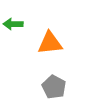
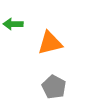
orange triangle: rotated 8 degrees counterclockwise
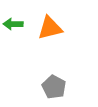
orange triangle: moved 15 px up
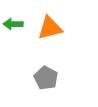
gray pentagon: moved 8 px left, 9 px up
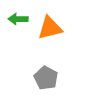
green arrow: moved 5 px right, 5 px up
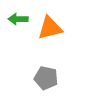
gray pentagon: rotated 15 degrees counterclockwise
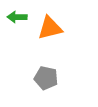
green arrow: moved 1 px left, 2 px up
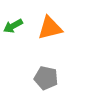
green arrow: moved 4 px left, 9 px down; rotated 30 degrees counterclockwise
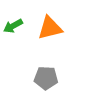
gray pentagon: rotated 10 degrees counterclockwise
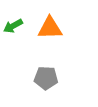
orange triangle: rotated 12 degrees clockwise
